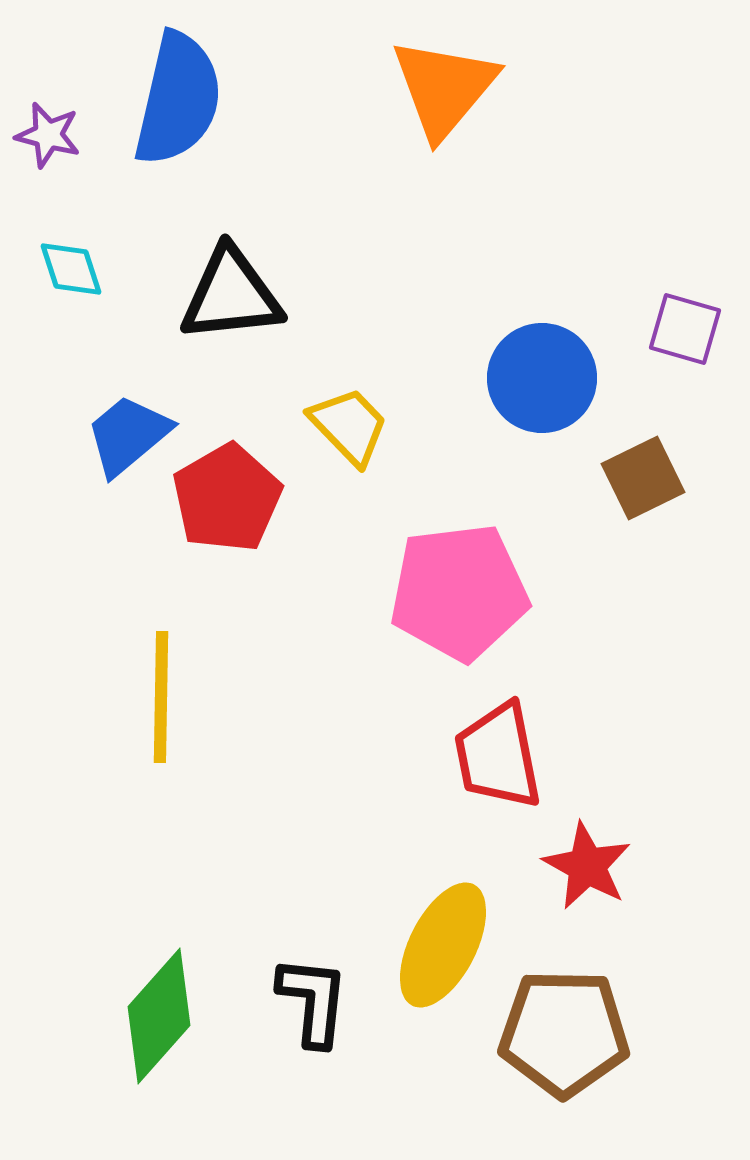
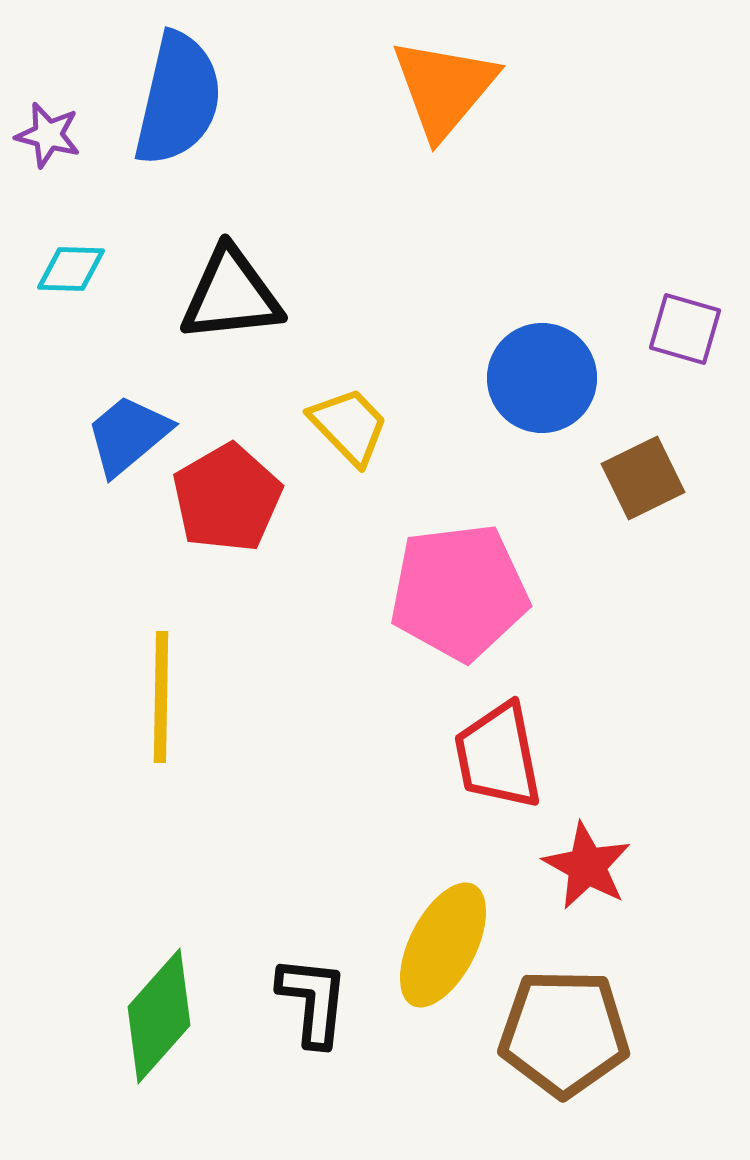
cyan diamond: rotated 70 degrees counterclockwise
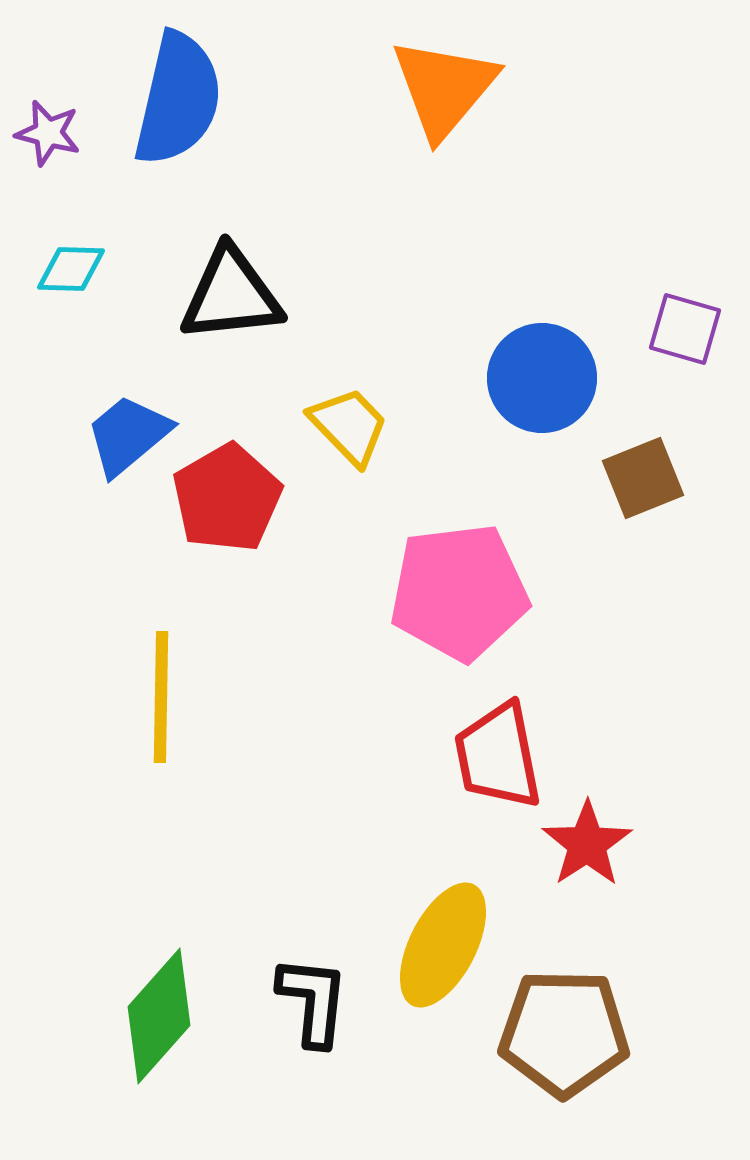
purple star: moved 2 px up
brown square: rotated 4 degrees clockwise
red star: moved 22 px up; rotated 10 degrees clockwise
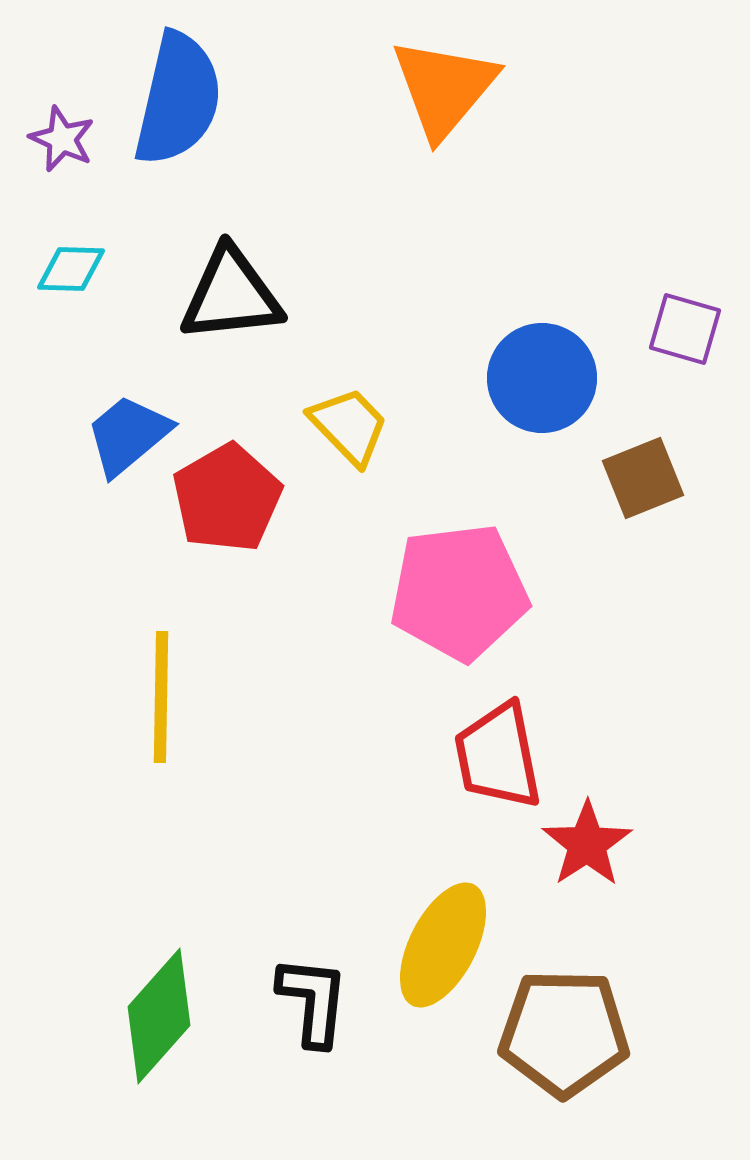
purple star: moved 14 px right, 6 px down; rotated 10 degrees clockwise
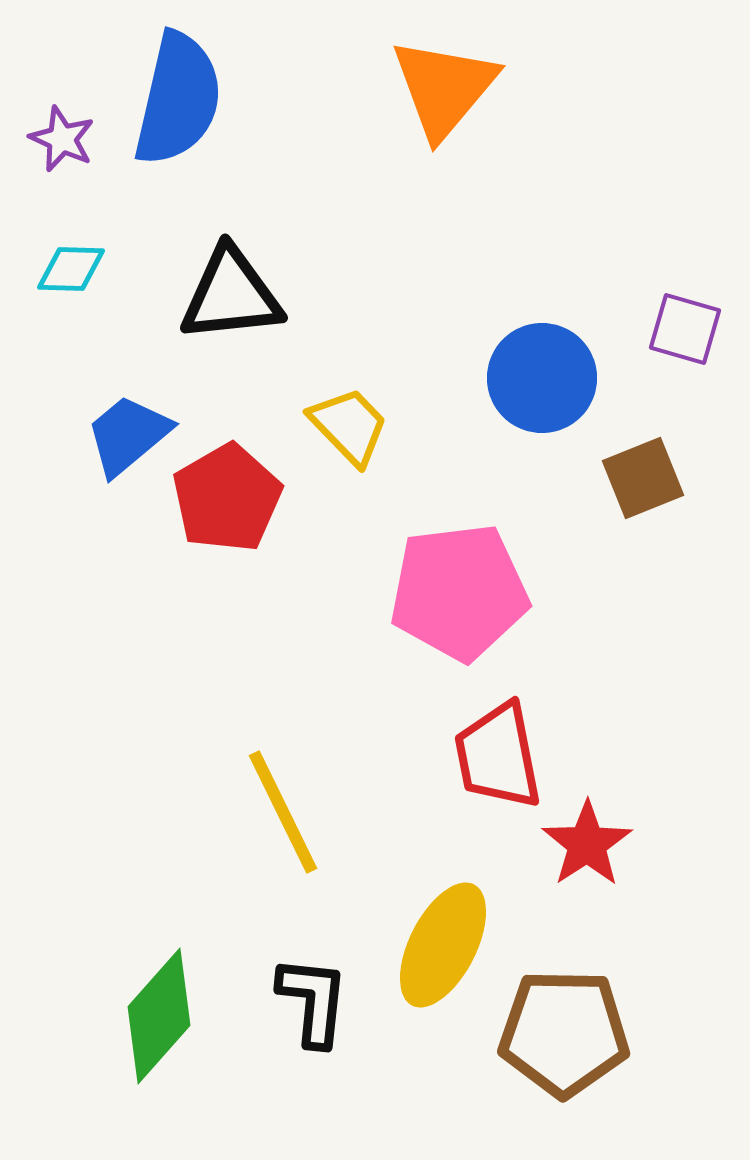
yellow line: moved 122 px right, 115 px down; rotated 27 degrees counterclockwise
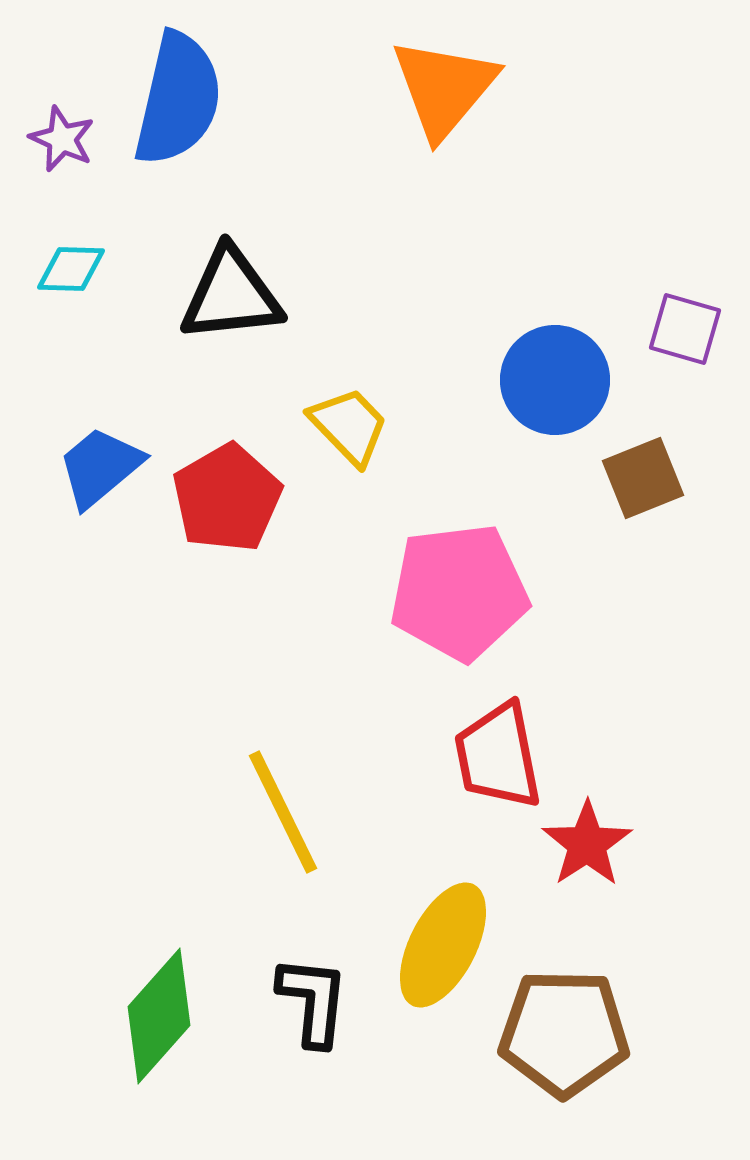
blue circle: moved 13 px right, 2 px down
blue trapezoid: moved 28 px left, 32 px down
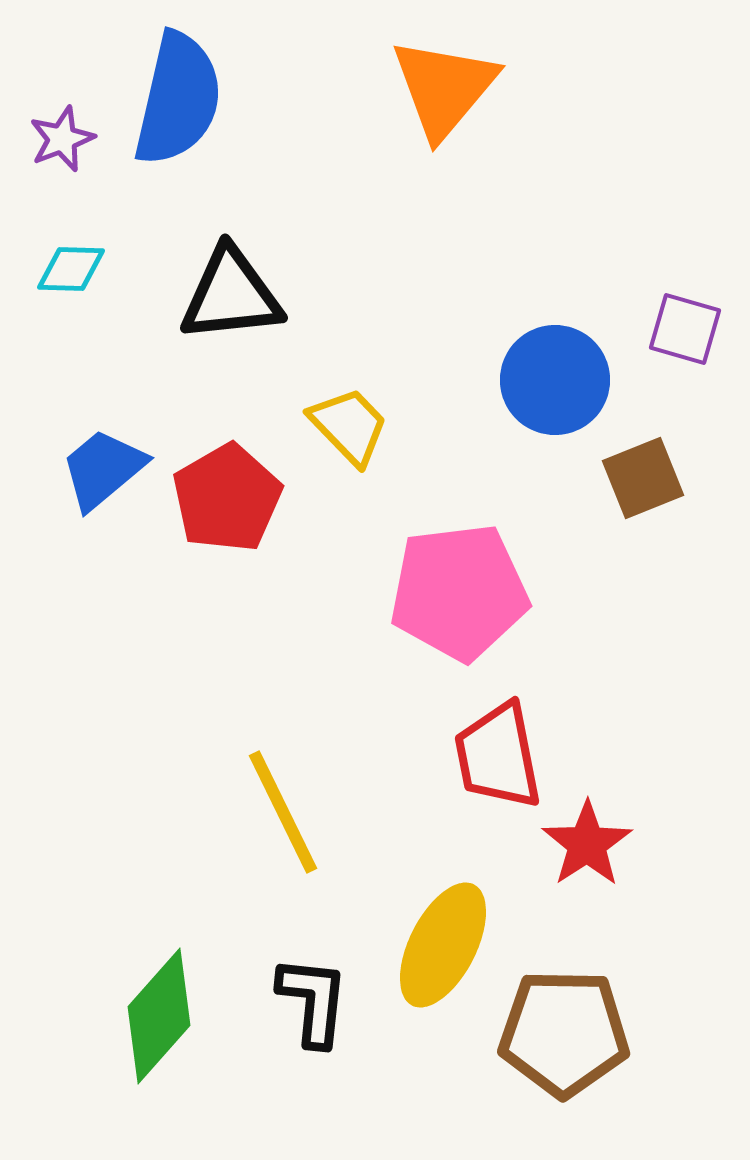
purple star: rotated 26 degrees clockwise
blue trapezoid: moved 3 px right, 2 px down
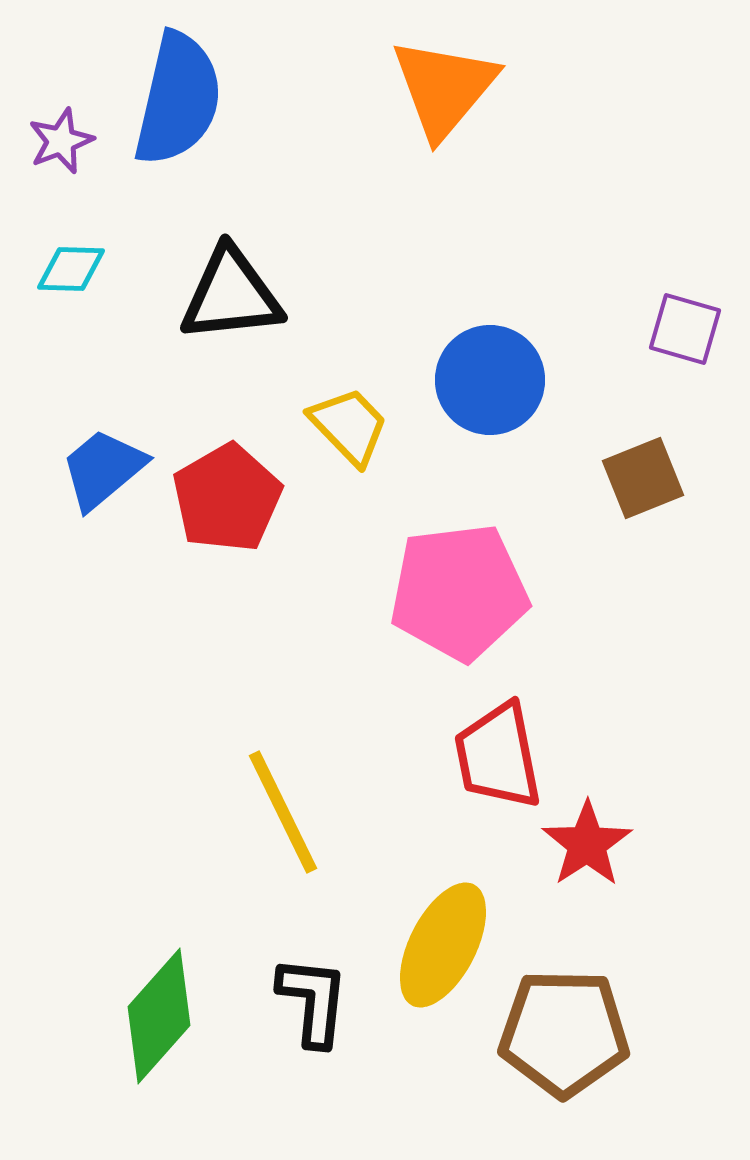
purple star: moved 1 px left, 2 px down
blue circle: moved 65 px left
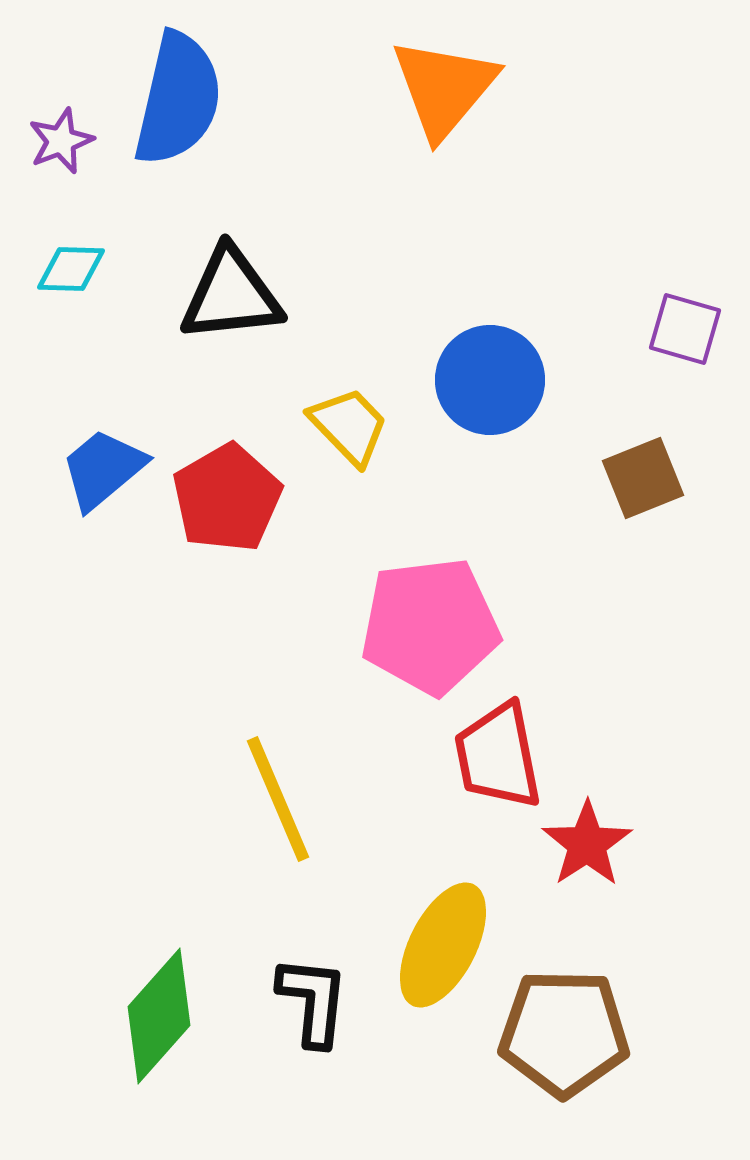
pink pentagon: moved 29 px left, 34 px down
yellow line: moved 5 px left, 13 px up; rotated 3 degrees clockwise
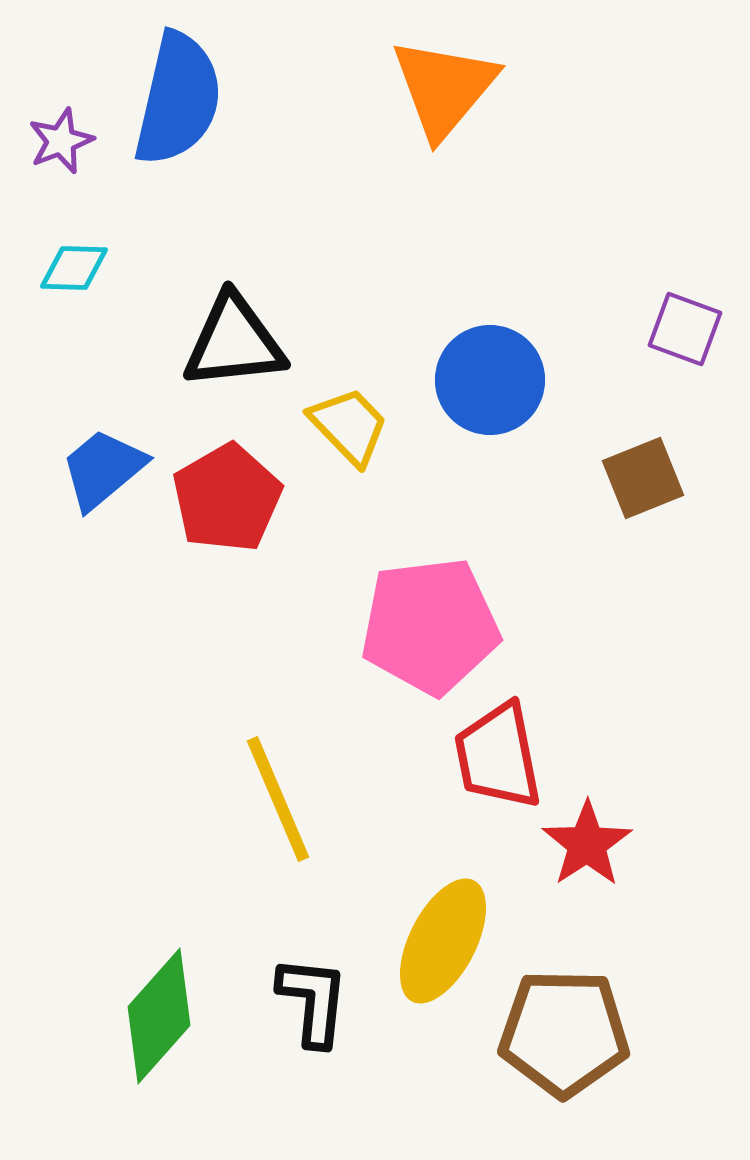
cyan diamond: moved 3 px right, 1 px up
black triangle: moved 3 px right, 47 px down
purple square: rotated 4 degrees clockwise
yellow ellipse: moved 4 px up
